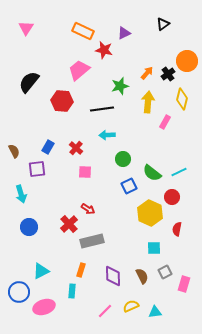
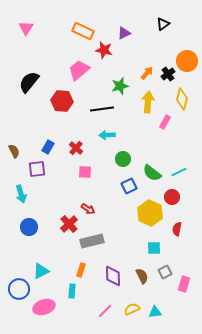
blue circle at (19, 292): moved 3 px up
yellow semicircle at (131, 306): moved 1 px right, 3 px down
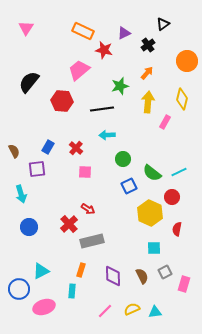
black cross at (168, 74): moved 20 px left, 29 px up
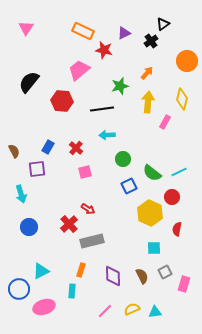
black cross at (148, 45): moved 3 px right, 4 px up
pink square at (85, 172): rotated 16 degrees counterclockwise
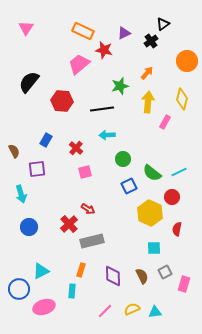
pink trapezoid at (79, 70): moved 6 px up
blue rectangle at (48, 147): moved 2 px left, 7 px up
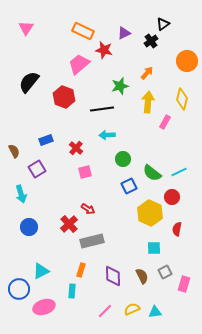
red hexagon at (62, 101): moved 2 px right, 4 px up; rotated 15 degrees clockwise
blue rectangle at (46, 140): rotated 40 degrees clockwise
purple square at (37, 169): rotated 24 degrees counterclockwise
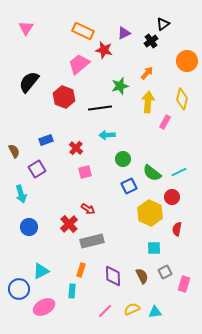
black line at (102, 109): moved 2 px left, 1 px up
pink ellipse at (44, 307): rotated 10 degrees counterclockwise
